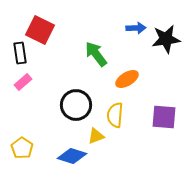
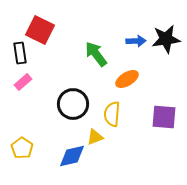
blue arrow: moved 13 px down
black circle: moved 3 px left, 1 px up
yellow semicircle: moved 3 px left, 1 px up
yellow triangle: moved 1 px left, 1 px down
blue diamond: rotated 32 degrees counterclockwise
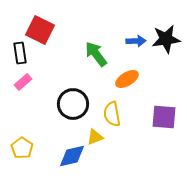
yellow semicircle: rotated 15 degrees counterclockwise
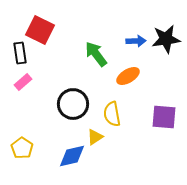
orange ellipse: moved 1 px right, 3 px up
yellow triangle: rotated 12 degrees counterclockwise
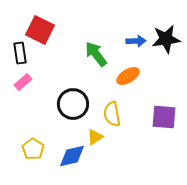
yellow pentagon: moved 11 px right, 1 px down
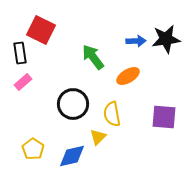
red square: moved 1 px right
green arrow: moved 3 px left, 3 px down
yellow triangle: moved 3 px right; rotated 12 degrees counterclockwise
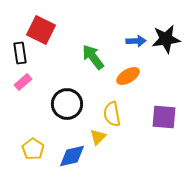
black circle: moved 6 px left
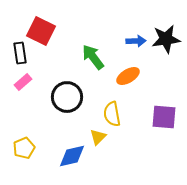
red square: moved 1 px down
black circle: moved 7 px up
yellow pentagon: moved 9 px left, 1 px up; rotated 15 degrees clockwise
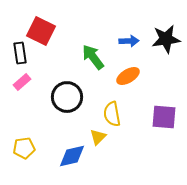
blue arrow: moved 7 px left
pink rectangle: moved 1 px left
yellow pentagon: rotated 15 degrees clockwise
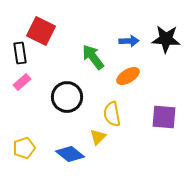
black star: rotated 12 degrees clockwise
yellow pentagon: rotated 10 degrees counterclockwise
blue diamond: moved 2 px left, 2 px up; rotated 52 degrees clockwise
